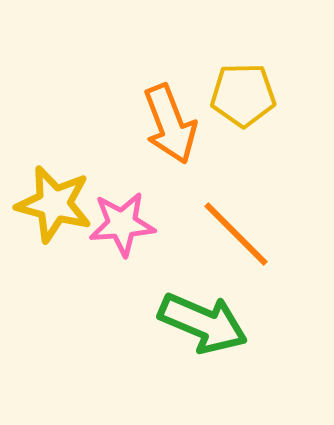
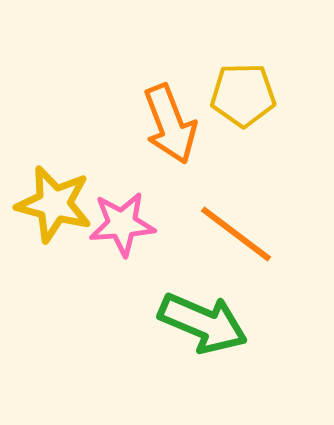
orange line: rotated 8 degrees counterclockwise
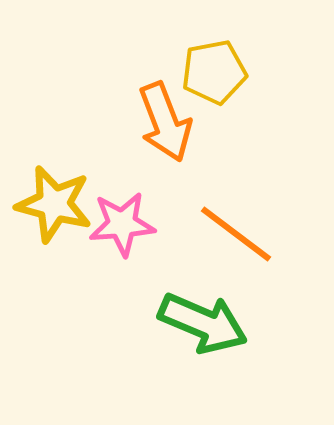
yellow pentagon: moved 29 px left, 23 px up; rotated 10 degrees counterclockwise
orange arrow: moved 5 px left, 2 px up
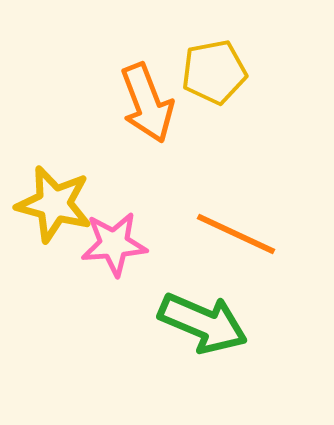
orange arrow: moved 18 px left, 19 px up
pink star: moved 8 px left, 20 px down
orange line: rotated 12 degrees counterclockwise
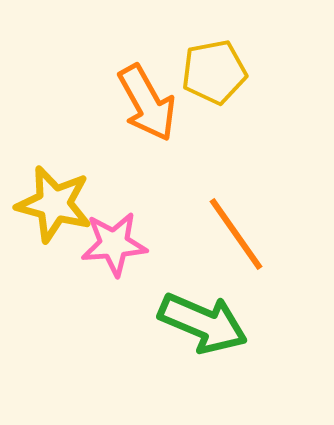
orange arrow: rotated 8 degrees counterclockwise
orange line: rotated 30 degrees clockwise
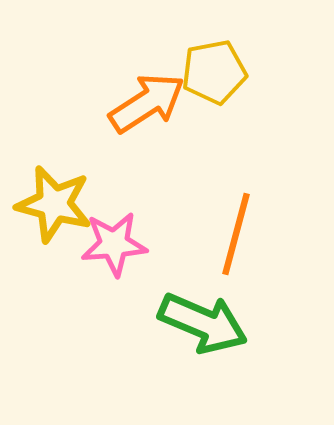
orange arrow: rotated 94 degrees counterclockwise
orange line: rotated 50 degrees clockwise
